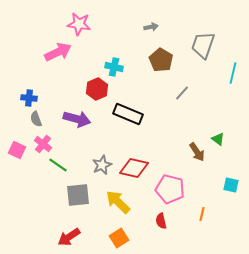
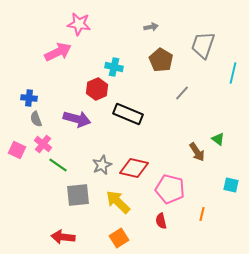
red arrow: moved 6 px left; rotated 40 degrees clockwise
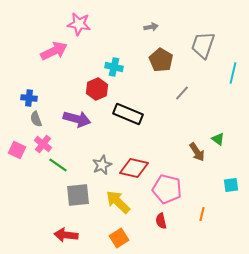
pink arrow: moved 4 px left, 1 px up
cyan square: rotated 21 degrees counterclockwise
pink pentagon: moved 3 px left
red arrow: moved 3 px right, 2 px up
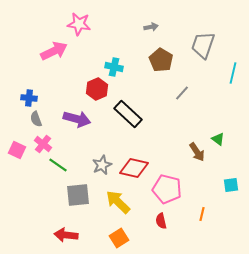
black rectangle: rotated 20 degrees clockwise
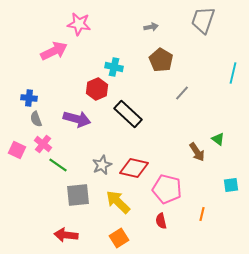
gray trapezoid: moved 25 px up
